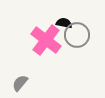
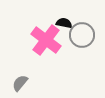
gray circle: moved 5 px right
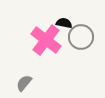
gray circle: moved 1 px left, 2 px down
gray semicircle: moved 4 px right
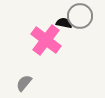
gray circle: moved 1 px left, 21 px up
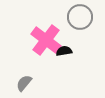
gray circle: moved 1 px down
black semicircle: moved 28 px down; rotated 21 degrees counterclockwise
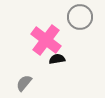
black semicircle: moved 7 px left, 8 px down
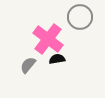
pink cross: moved 2 px right, 1 px up
gray semicircle: moved 4 px right, 18 px up
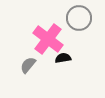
gray circle: moved 1 px left, 1 px down
black semicircle: moved 6 px right, 1 px up
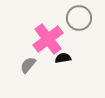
pink cross: rotated 16 degrees clockwise
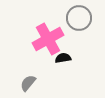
pink cross: rotated 8 degrees clockwise
gray semicircle: moved 18 px down
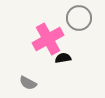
gray semicircle: rotated 102 degrees counterclockwise
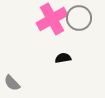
pink cross: moved 4 px right, 20 px up
gray semicircle: moved 16 px left; rotated 18 degrees clockwise
